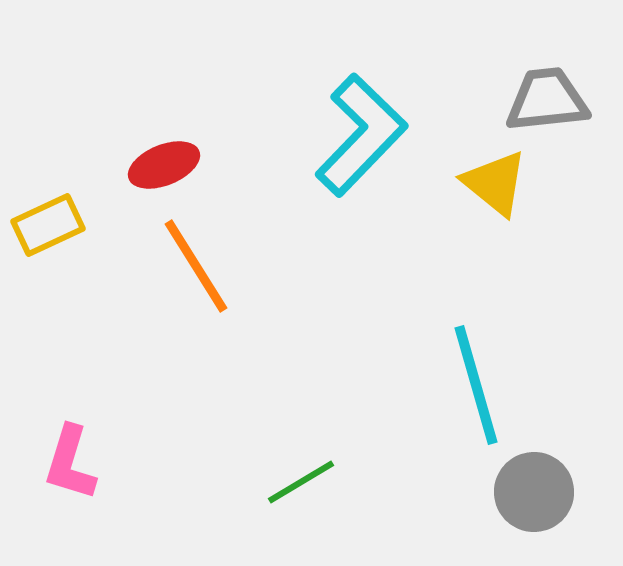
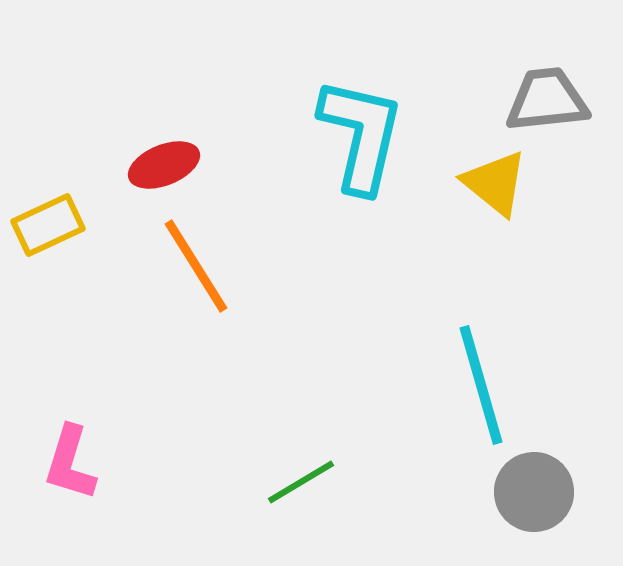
cyan L-shape: rotated 31 degrees counterclockwise
cyan line: moved 5 px right
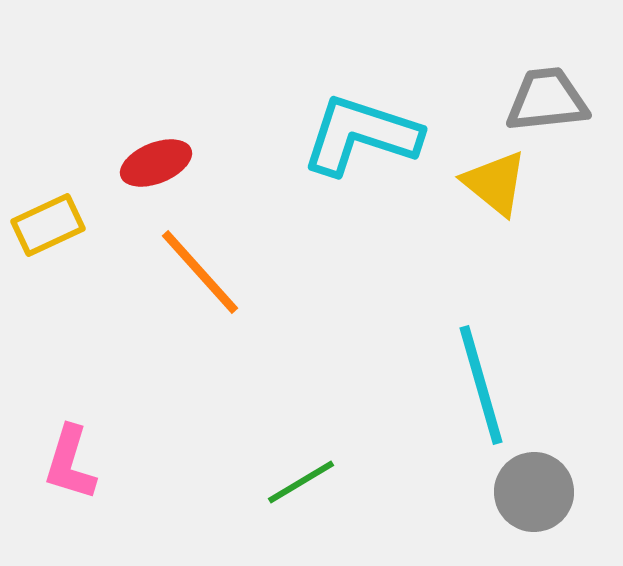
cyan L-shape: rotated 85 degrees counterclockwise
red ellipse: moved 8 px left, 2 px up
orange line: moved 4 px right, 6 px down; rotated 10 degrees counterclockwise
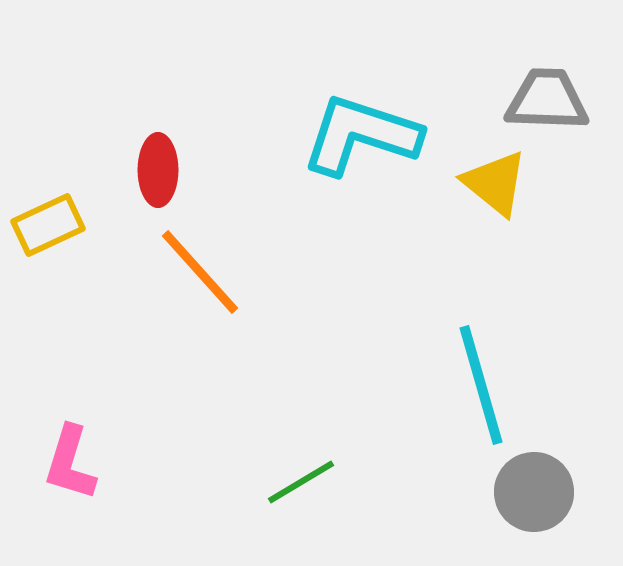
gray trapezoid: rotated 8 degrees clockwise
red ellipse: moved 2 px right, 7 px down; rotated 68 degrees counterclockwise
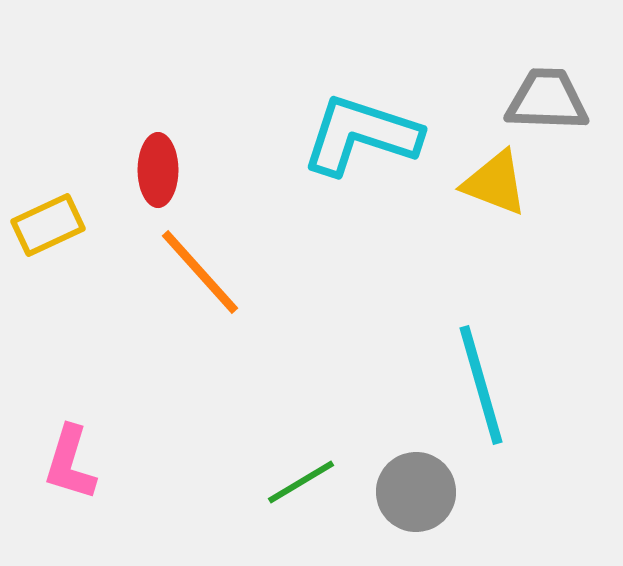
yellow triangle: rotated 18 degrees counterclockwise
gray circle: moved 118 px left
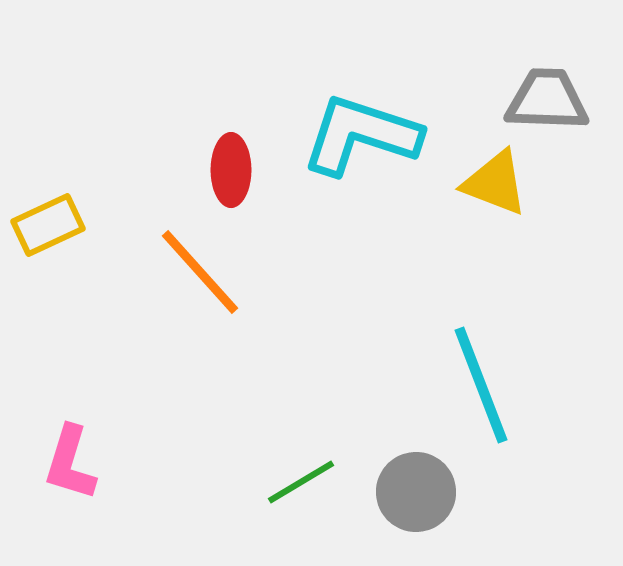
red ellipse: moved 73 px right
cyan line: rotated 5 degrees counterclockwise
